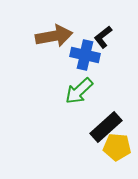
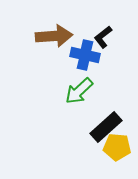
brown arrow: rotated 6 degrees clockwise
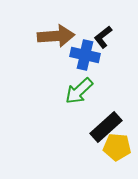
brown arrow: moved 2 px right
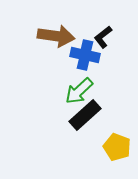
brown arrow: rotated 12 degrees clockwise
black rectangle: moved 21 px left, 12 px up
yellow pentagon: rotated 16 degrees clockwise
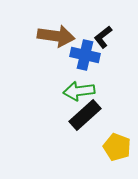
green arrow: rotated 36 degrees clockwise
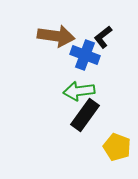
blue cross: rotated 8 degrees clockwise
black rectangle: rotated 12 degrees counterclockwise
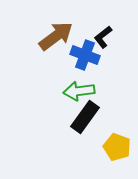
brown arrow: rotated 45 degrees counterclockwise
black rectangle: moved 2 px down
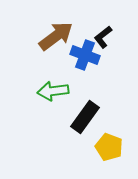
green arrow: moved 26 px left
yellow pentagon: moved 8 px left
